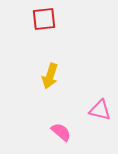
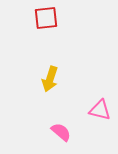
red square: moved 2 px right, 1 px up
yellow arrow: moved 3 px down
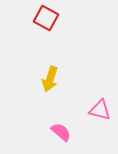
red square: rotated 35 degrees clockwise
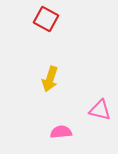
red square: moved 1 px down
pink semicircle: rotated 45 degrees counterclockwise
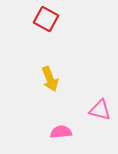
yellow arrow: rotated 40 degrees counterclockwise
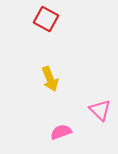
pink triangle: rotated 30 degrees clockwise
pink semicircle: rotated 15 degrees counterclockwise
